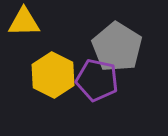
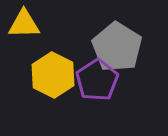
yellow triangle: moved 2 px down
purple pentagon: rotated 27 degrees clockwise
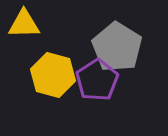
yellow hexagon: rotated 12 degrees counterclockwise
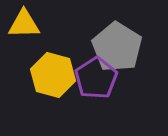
purple pentagon: moved 1 px left, 2 px up
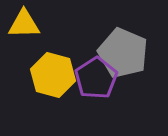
gray pentagon: moved 6 px right, 6 px down; rotated 9 degrees counterclockwise
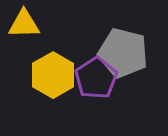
gray pentagon: rotated 9 degrees counterclockwise
yellow hexagon: rotated 15 degrees clockwise
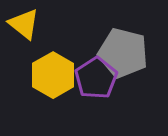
yellow triangle: rotated 40 degrees clockwise
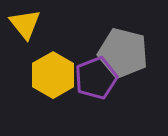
yellow triangle: moved 1 px right; rotated 12 degrees clockwise
purple pentagon: rotated 12 degrees clockwise
